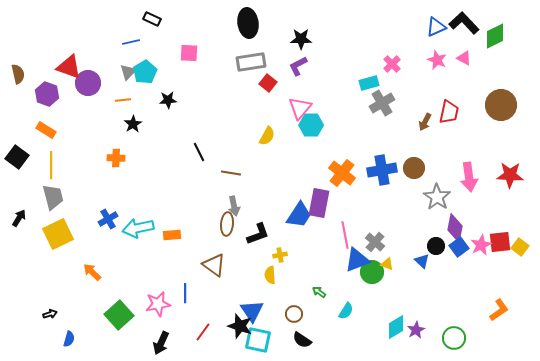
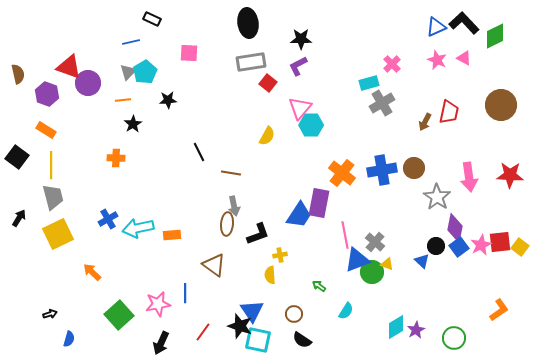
green arrow at (319, 292): moved 6 px up
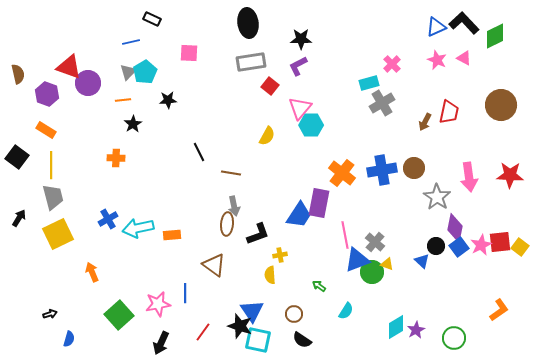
red square at (268, 83): moved 2 px right, 3 px down
orange arrow at (92, 272): rotated 24 degrees clockwise
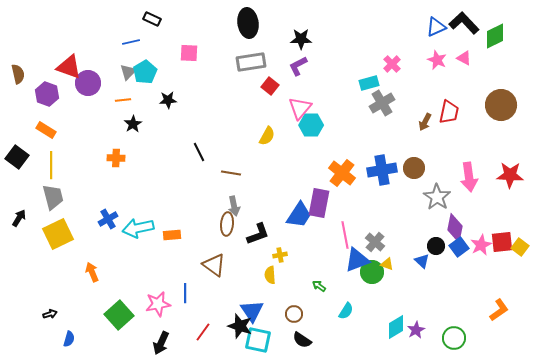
red square at (500, 242): moved 2 px right
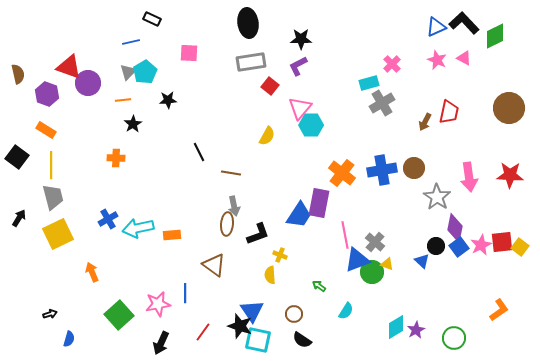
brown circle at (501, 105): moved 8 px right, 3 px down
yellow cross at (280, 255): rotated 32 degrees clockwise
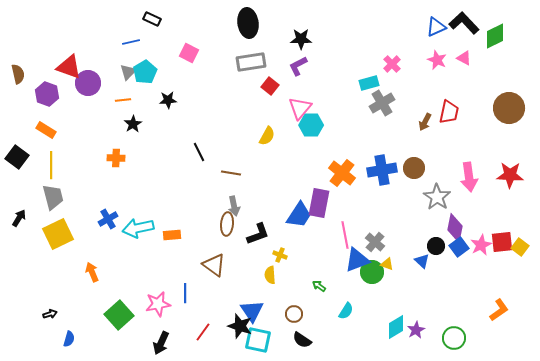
pink square at (189, 53): rotated 24 degrees clockwise
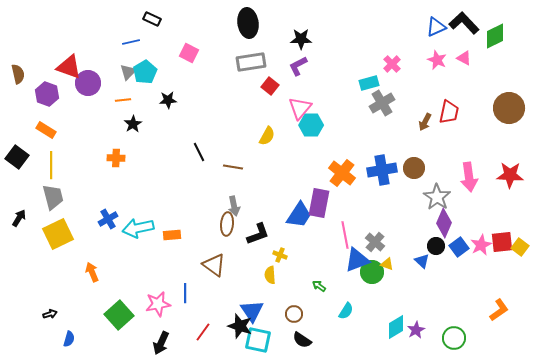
brown line at (231, 173): moved 2 px right, 6 px up
purple diamond at (455, 228): moved 11 px left, 5 px up; rotated 12 degrees clockwise
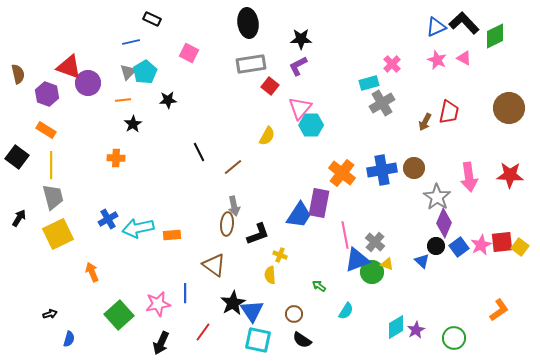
gray rectangle at (251, 62): moved 2 px down
brown line at (233, 167): rotated 48 degrees counterclockwise
black star at (240, 326): moved 7 px left, 23 px up; rotated 25 degrees clockwise
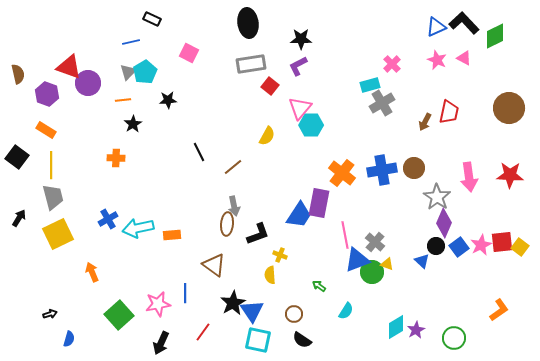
cyan rectangle at (369, 83): moved 1 px right, 2 px down
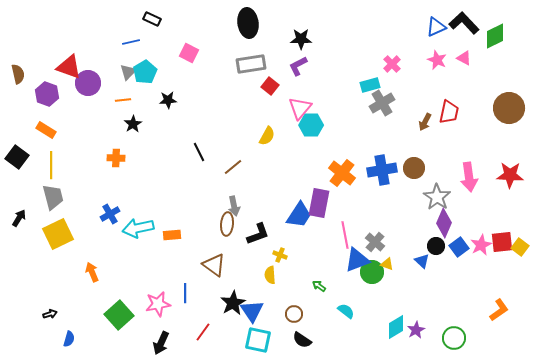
blue cross at (108, 219): moved 2 px right, 5 px up
cyan semicircle at (346, 311): rotated 84 degrees counterclockwise
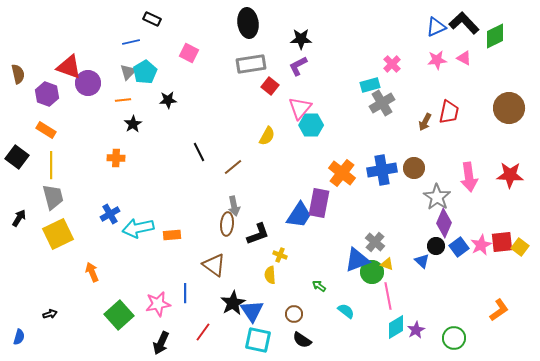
pink star at (437, 60): rotated 30 degrees counterclockwise
pink line at (345, 235): moved 43 px right, 61 px down
blue semicircle at (69, 339): moved 50 px left, 2 px up
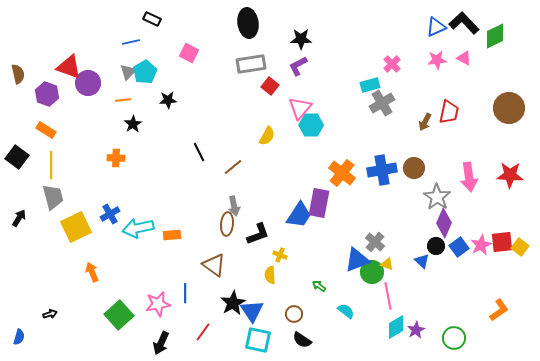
yellow square at (58, 234): moved 18 px right, 7 px up
